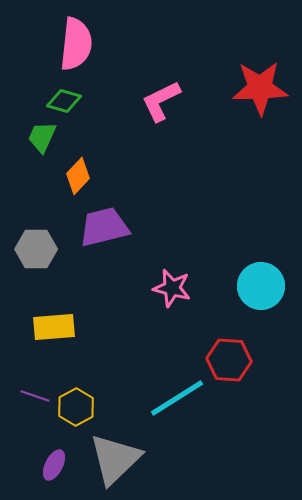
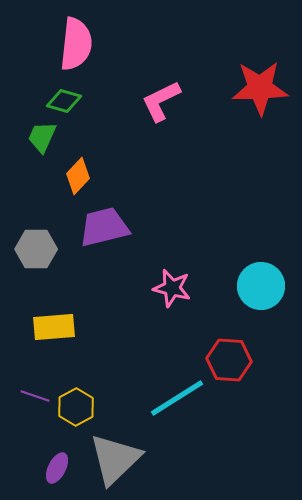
purple ellipse: moved 3 px right, 3 px down
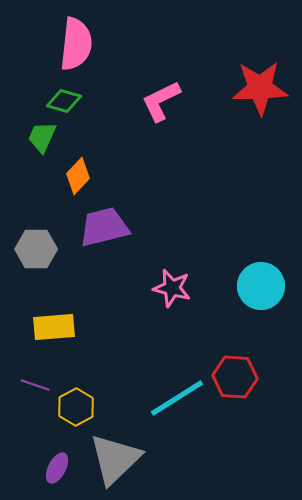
red hexagon: moved 6 px right, 17 px down
purple line: moved 11 px up
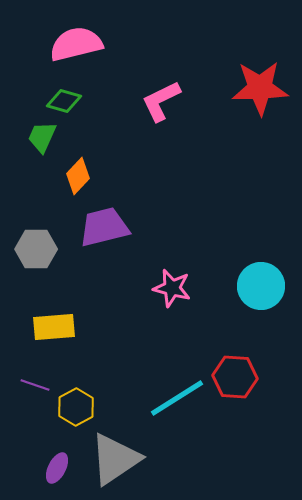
pink semicircle: rotated 110 degrees counterclockwise
gray triangle: rotated 10 degrees clockwise
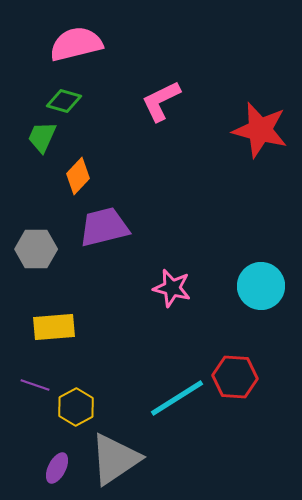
red star: moved 42 px down; rotated 16 degrees clockwise
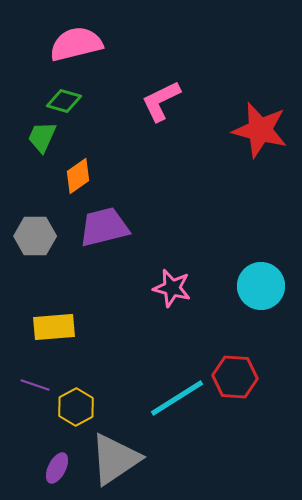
orange diamond: rotated 12 degrees clockwise
gray hexagon: moved 1 px left, 13 px up
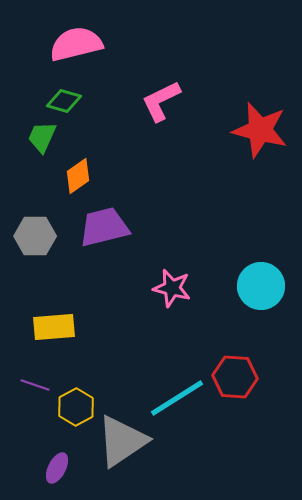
gray triangle: moved 7 px right, 18 px up
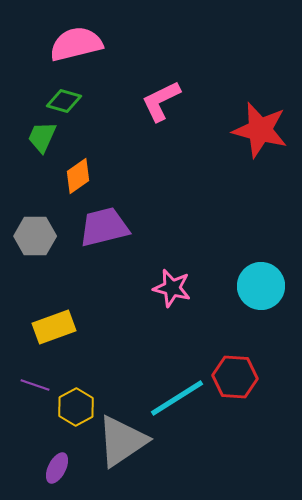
yellow rectangle: rotated 15 degrees counterclockwise
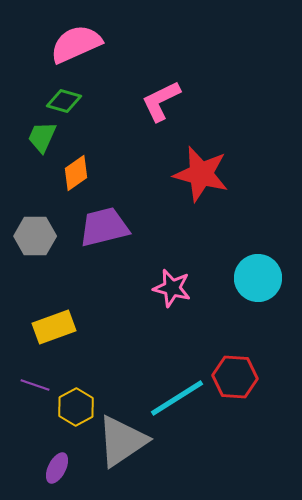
pink semicircle: rotated 10 degrees counterclockwise
red star: moved 59 px left, 44 px down
orange diamond: moved 2 px left, 3 px up
cyan circle: moved 3 px left, 8 px up
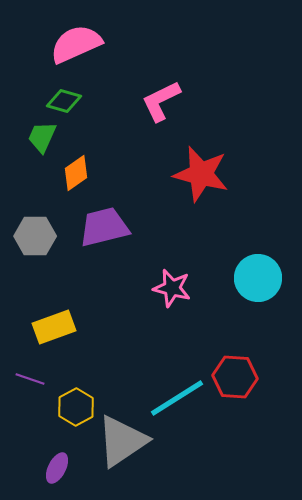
purple line: moved 5 px left, 6 px up
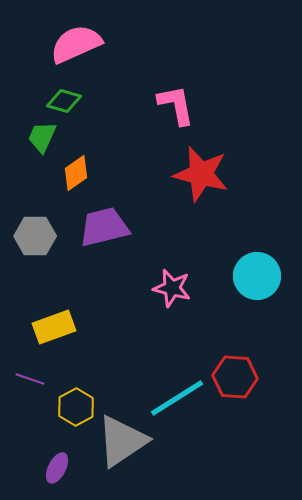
pink L-shape: moved 15 px right, 4 px down; rotated 105 degrees clockwise
cyan circle: moved 1 px left, 2 px up
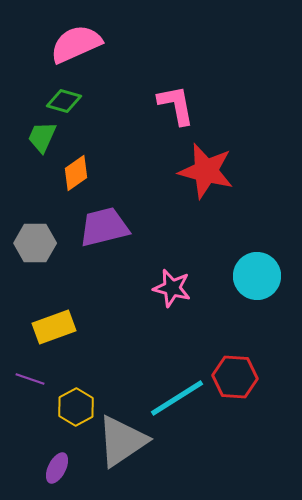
red star: moved 5 px right, 3 px up
gray hexagon: moved 7 px down
